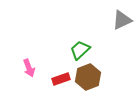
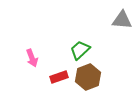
gray triangle: rotated 30 degrees clockwise
pink arrow: moved 3 px right, 10 px up
red rectangle: moved 2 px left, 2 px up
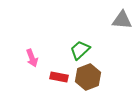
red rectangle: rotated 30 degrees clockwise
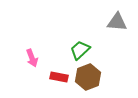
gray triangle: moved 5 px left, 2 px down
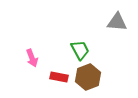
green trapezoid: rotated 105 degrees clockwise
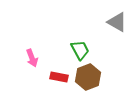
gray triangle: rotated 25 degrees clockwise
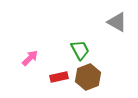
pink arrow: moved 2 px left; rotated 114 degrees counterclockwise
red rectangle: rotated 24 degrees counterclockwise
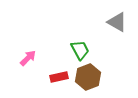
pink arrow: moved 2 px left
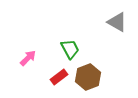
green trapezoid: moved 10 px left, 1 px up
red rectangle: rotated 24 degrees counterclockwise
